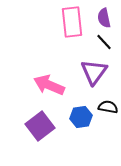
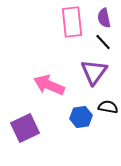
black line: moved 1 px left
purple square: moved 15 px left, 2 px down; rotated 12 degrees clockwise
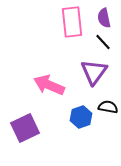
blue hexagon: rotated 10 degrees counterclockwise
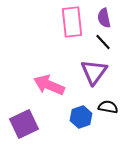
purple square: moved 1 px left, 4 px up
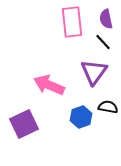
purple semicircle: moved 2 px right, 1 px down
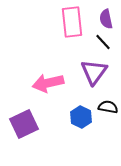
pink arrow: moved 1 px left, 2 px up; rotated 36 degrees counterclockwise
blue hexagon: rotated 15 degrees counterclockwise
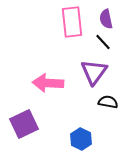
pink arrow: rotated 16 degrees clockwise
black semicircle: moved 5 px up
blue hexagon: moved 22 px down
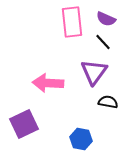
purple semicircle: rotated 54 degrees counterclockwise
blue hexagon: rotated 15 degrees counterclockwise
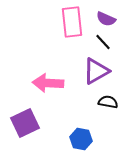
purple triangle: moved 2 px right, 1 px up; rotated 24 degrees clockwise
purple square: moved 1 px right, 1 px up
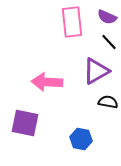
purple semicircle: moved 1 px right, 2 px up
black line: moved 6 px right
pink arrow: moved 1 px left, 1 px up
purple square: rotated 36 degrees clockwise
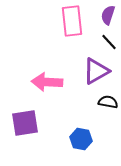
purple semicircle: moved 1 px right, 2 px up; rotated 84 degrees clockwise
pink rectangle: moved 1 px up
purple square: rotated 20 degrees counterclockwise
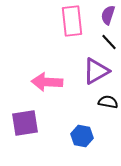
blue hexagon: moved 1 px right, 3 px up
